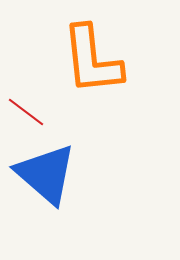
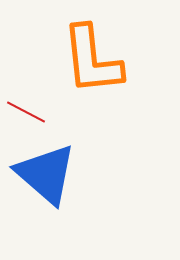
red line: rotated 9 degrees counterclockwise
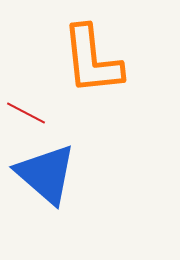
red line: moved 1 px down
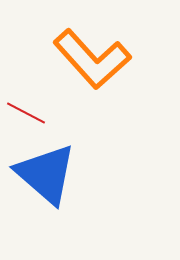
orange L-shape: moved 1 px up; rotated 36 degrees counterclockwise
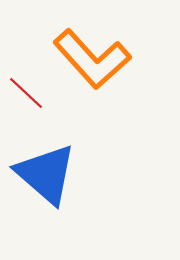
red line: moved 20 px up; rotated 15 degrees clockwise
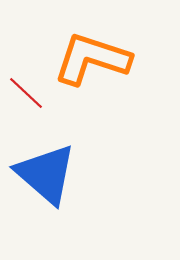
orange L-shape: rotated 150 degrees clockwise
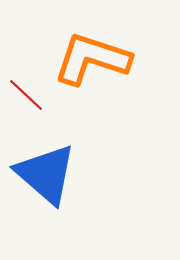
red line: moved 2 px down
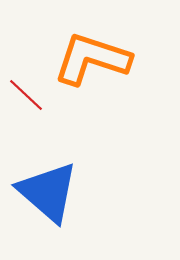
blue triangle: moved 2 px right, 18 px down
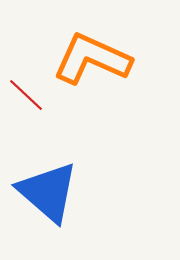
orange L-shape: rotated 6 degrees clockwise
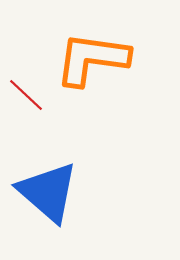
orange L-shape: rotated 16 degrees counterclockwise
